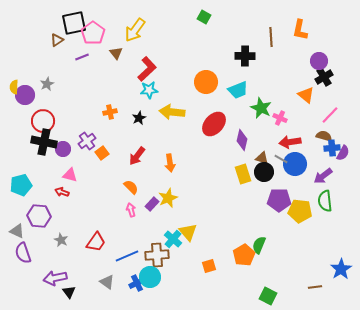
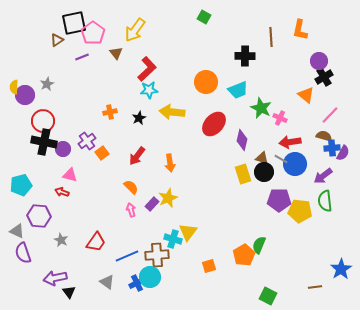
yellow triangle at (188, 232): rotated 18 degrees clockwise
cyan cross at (173, 239): rotated 24 degrees counterclockwise
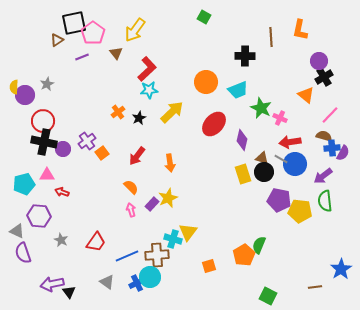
orange cross at (110, 112): moved 8 px right; rotated 24 degrees counterclockwise
yellow arrow at (172, 112): rotated 130 degrees clockwise
pink triangle at (70, 175): moved 23 px left; rotated 14 degrees counterclockwise
cyan pentagon at (21, 185): moved 3 px right, 1 px up
purple pentagon at (279, 200): rotated 10 degrees clockwise
purple arrow at (55, 278): moved 3 px left, 6 px down
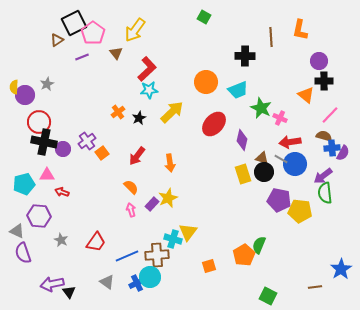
black square at (74, 23): rotated 15 degrees counterclockwise
black cross at (324, 77): moved 4 px down; rotated 30 degrees clockwise
red circle at (43, 121): moved 4 px left, 1 px down
green semicircle at (325, 201): moved 8 px up
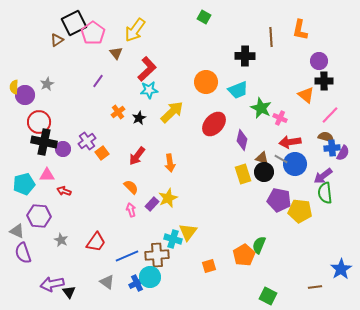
purple line at (82, 57): moved 16 px right, 24 px down; rotated 32 degrees counterclockwise
brown semicircle at (324, 136): moved 2 px right, 1 px down
red arrow at (62, 192): moved 2 px right, 1 px up
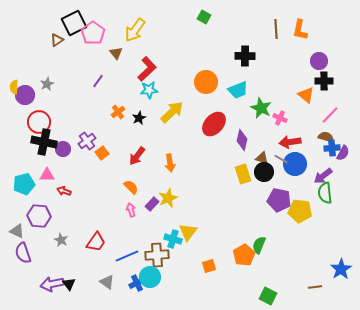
brown line at (271, 37): moved 5 px right, 8 px up
black triangle at (69, 292): moved 8 px up
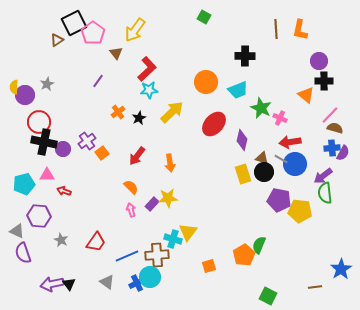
brown semicircle at (326, 137): moved 9 px right, 9 px up
yellow star at (168, 198): rotated 18 degrees clockwise
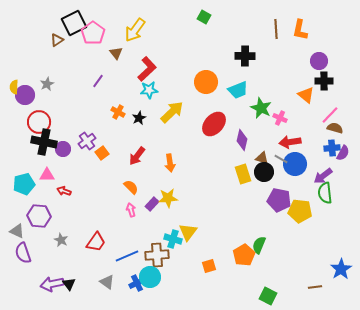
orange cross at (118, 112): rotated 24 degrees counterclockwise
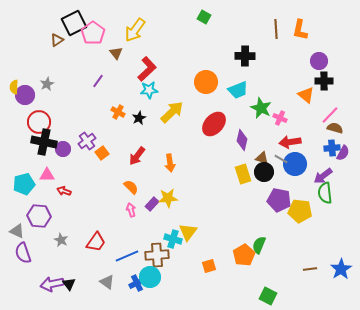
brown line at (315, 287): moved 5 px left, 18 px up
